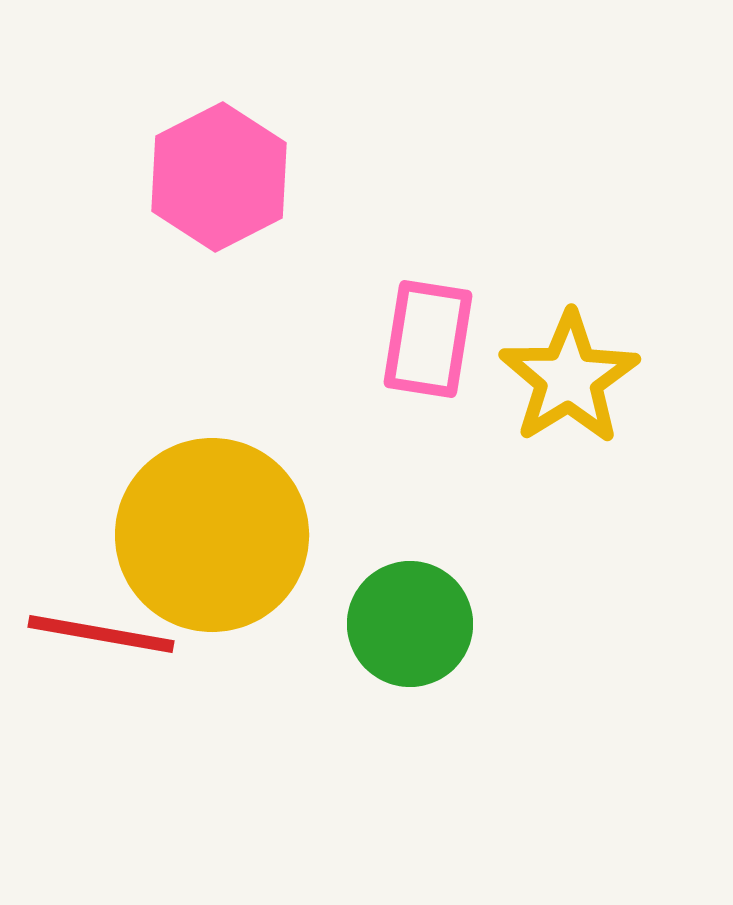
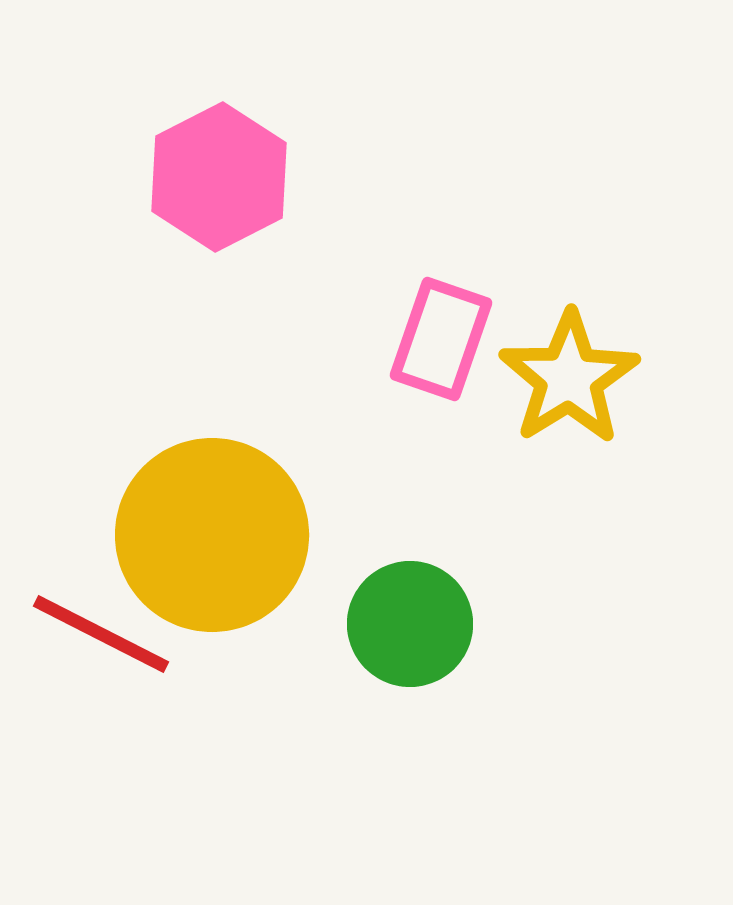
pink rectangle: moved 13 px right; rotated 10 degrees clockwise
red line: rotated 17 degrees clockwise
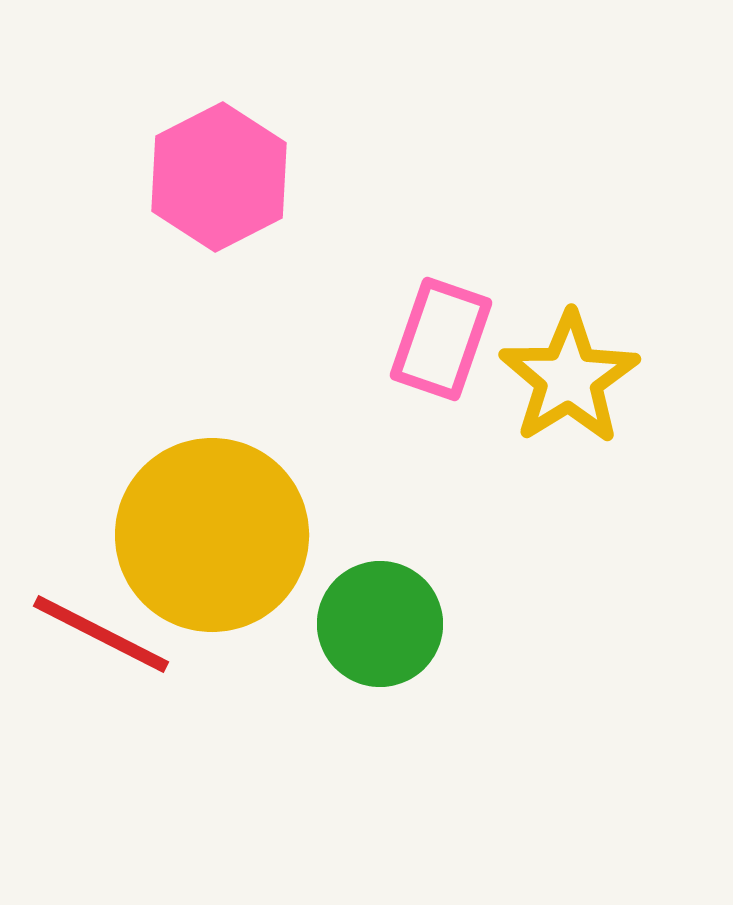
green circle: moved 30 px left
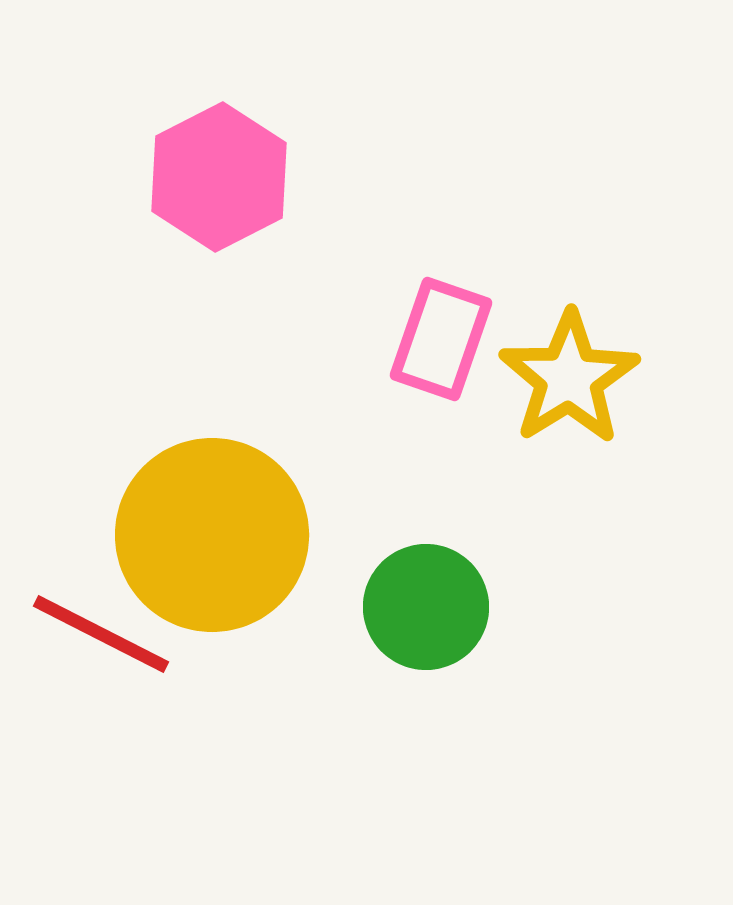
green circle: moved 46 px right, 17 px up
